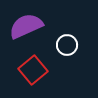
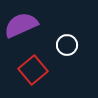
purple semicircle: moved 5 px left, 1 px up
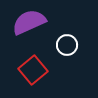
purple semicircle: moved 8 px right, 3 px up
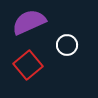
red square: moved 5 px left, 5 px up
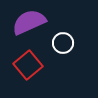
white circle: moved 4 px left, 2 px up
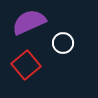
red square: moved 2 px left
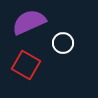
red square: rotated 20 degrees counterclockwise
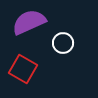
red square: moved 3 px left, 4 px down
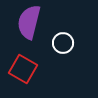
purple semicircle: rotated 52 degrees counterclockwise
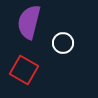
red square: moved 1 px right, 1 px down
